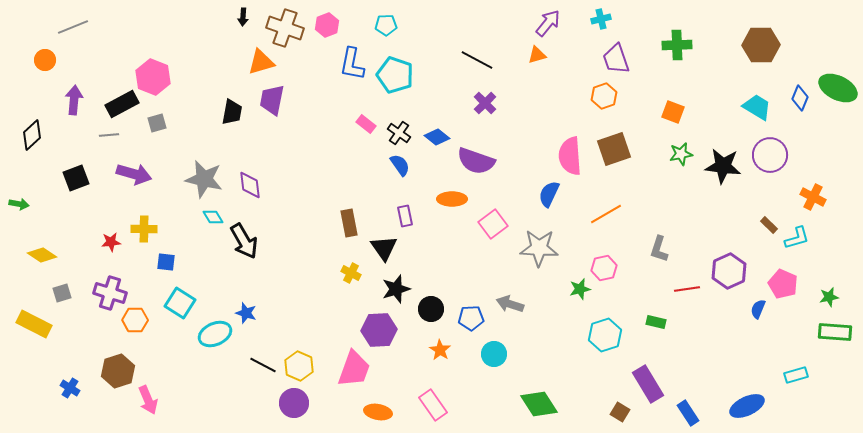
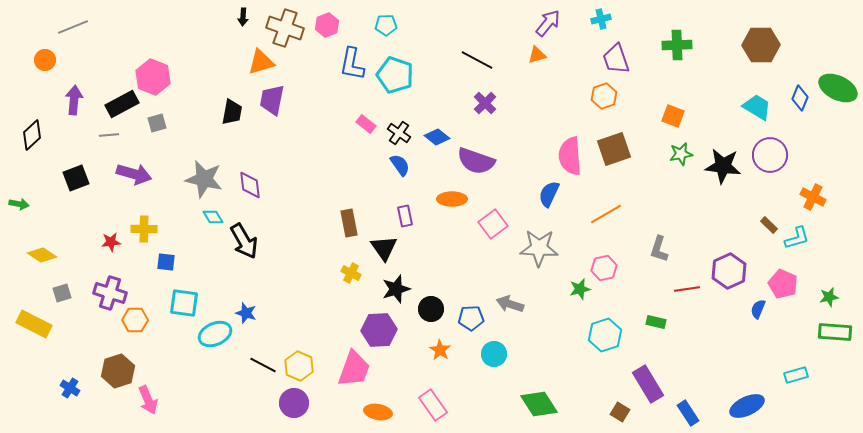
orange square at (673, 112): moved 4 px down
cyan square at (180, 303): moved 4 px right; rotated 24 degrees counterclockwise
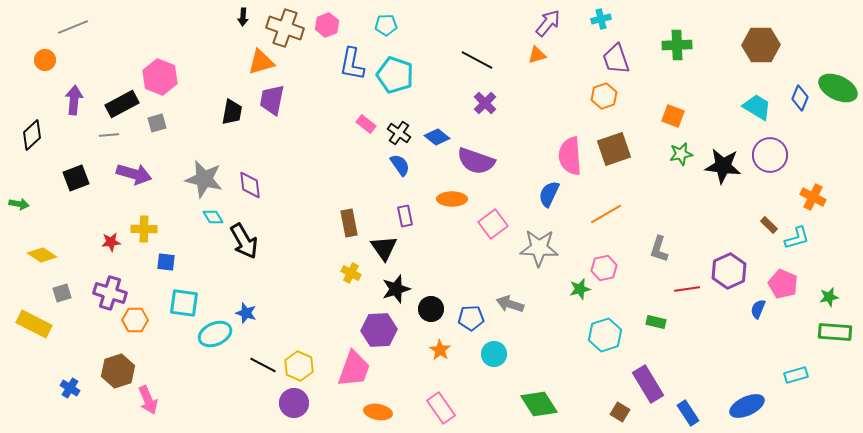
pink hexagon at (153, 77): moved 7 px right
pink rectangle at (433, 405): moved 8 px right, 3 px down
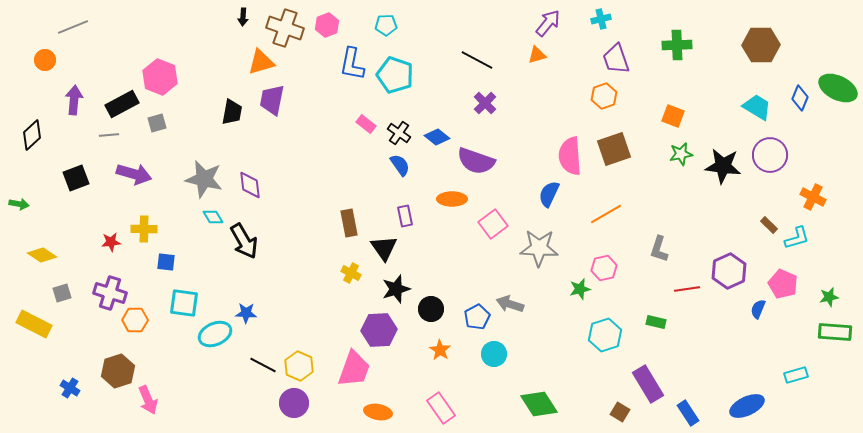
blue star at (246, 313): rotated 15 degrees counterclockwise
blue pentagon at (471, 318): moved 6 px right, 1 px up; rotated 25 degrees counterclockwise
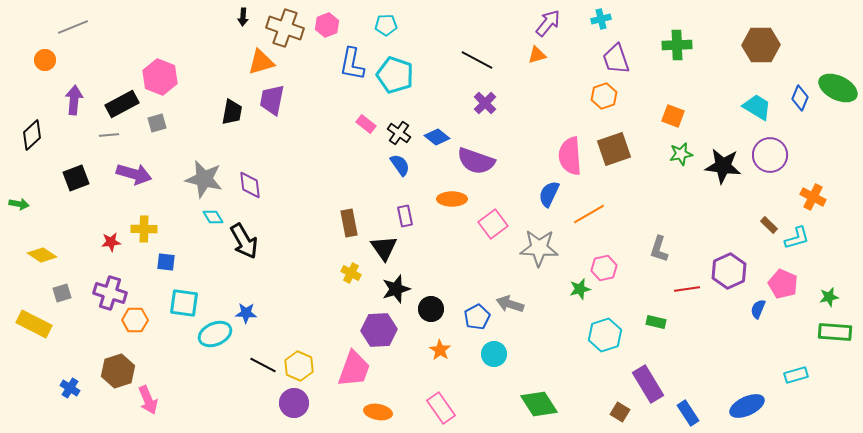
orange line at (606, 214): moved 17 px left
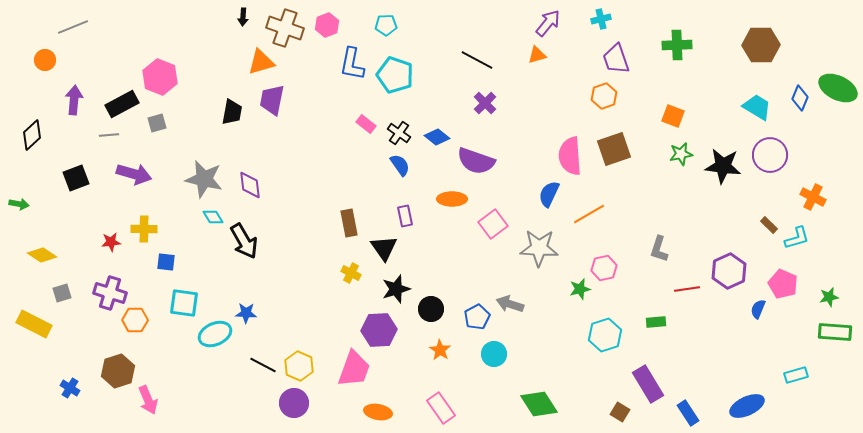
green rectangle at (656, 322): rotated 18 degrees counterclockwise
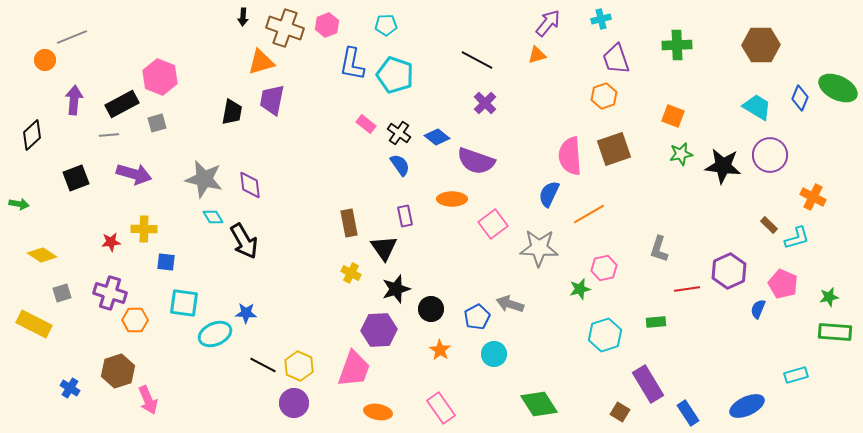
gray line at (73, 27): moved 1 px left, 10 px down
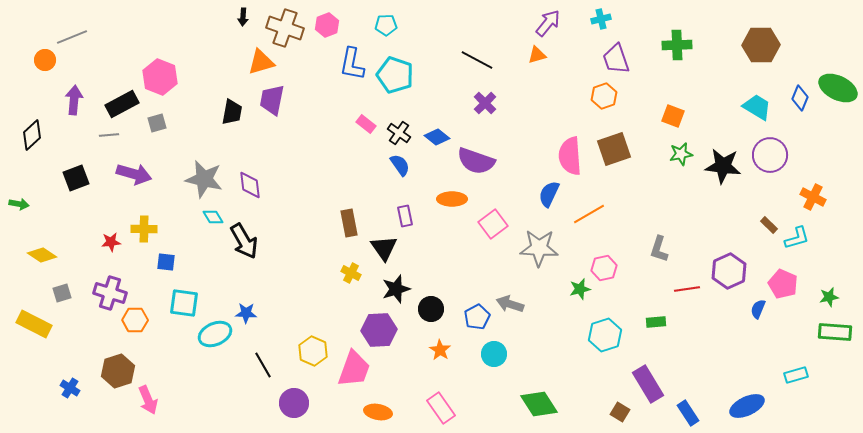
black line at (263, 365): rotated 32 degrees clockwise
yellow hexagon at (299, 366): moved 14 px right, 15 px up
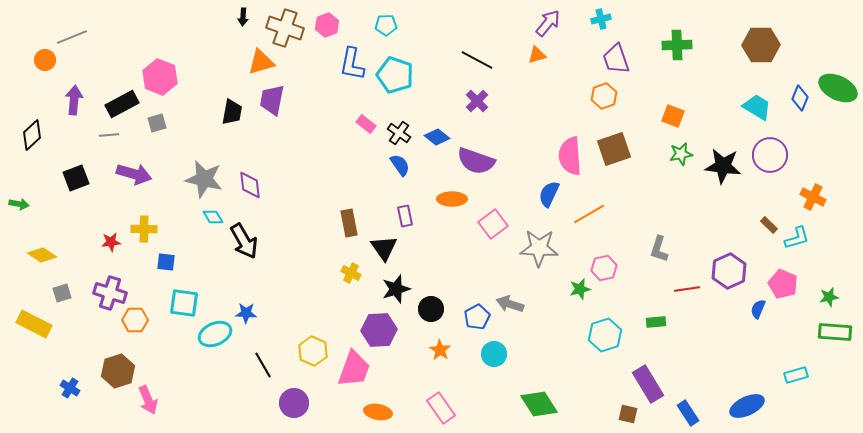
purple cross at (485, 103): moved 8 px left, 2 px up
brown square at (620, 412): moved 8 px right, 2 px down; rotated 18 degrees counterclockwise
